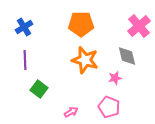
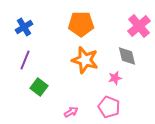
purple line: rotated 24 degrees clockwise
green square: moved 2 px up
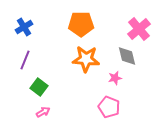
pink cross: moved 3 px down
orange star: moved 1 px right, 1 px up; rotated 12 degrees counterclockwise
pink arrow: moved 28 px left
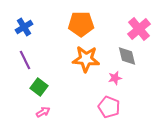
purple line: rotated 48 degrees counterclockwise
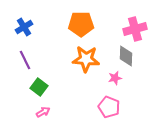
pink cross: moved 4 px left; rotated 25 degrees clockwise
gray diamond: moved 1 px left; rotated 15 degrees clockwise
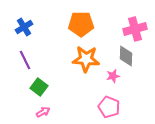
pink star: moved 2 px left, 2 px up
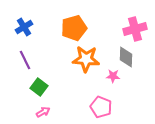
orange pentagon: moved 7 px left, 4 px down; rotated 15 degrees counterclockwise
gray diamond: moved 1 px down
pink star: rotated 16 degrees clockwise
pink pentagon: moved 8 px left
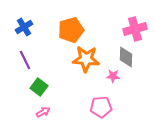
orange pentagon: moved 3 px left, 2 px down
pink pentagon: rotated 25 degrees counterclockwise
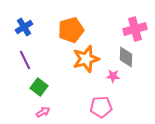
orange star: rotated 20 degrees counterclockwise
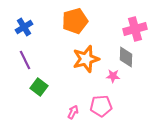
orange pentagon: moved 4 px right, 9 px up
pink pentagon: moved 1 px up
pink arrow: moved 30 px right; rotated 32 degrees counterclockwise
